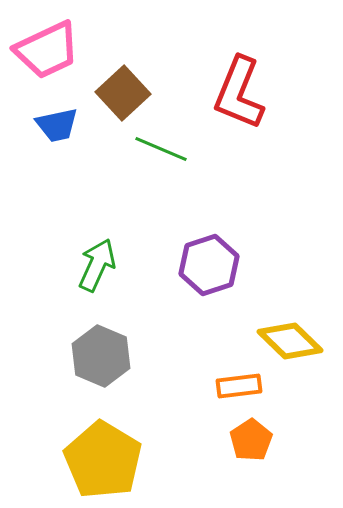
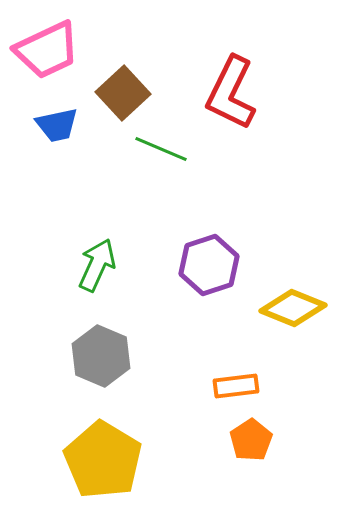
red L-shape: moved 8 px left; rotated 4 degrees clockwise
yellow diamond: moved 3 px right, 33 px up; rotated 22 degrees counterclockwise
orange rectangle: moved 3 px left
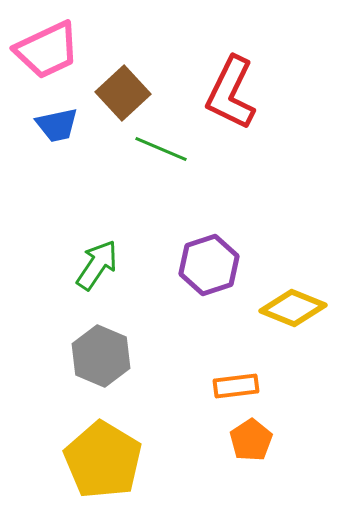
green arrow: rotated 10 degrees clockwise
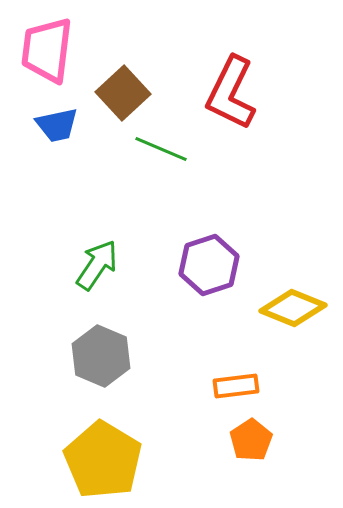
pink trapezoid: rotated 122 degrees clockwise
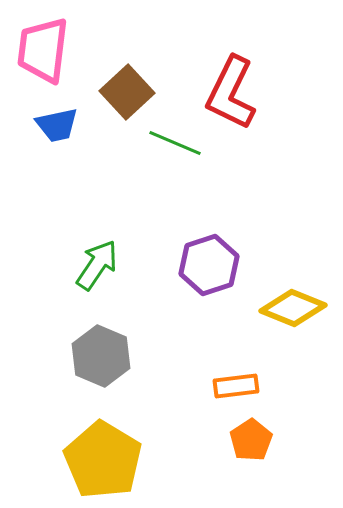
pink trapezoid: moved 4 px left
brown square: moved 4 px right, 1 px up
green line: moved 14 px right, 6 px up
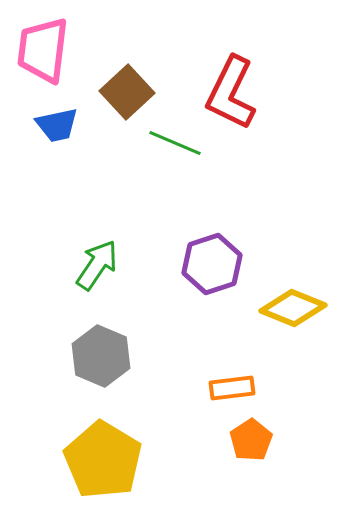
purple hexagon: moved 3 px right, 1 px up
orange rectangle: moved 4 px left, 2 px down
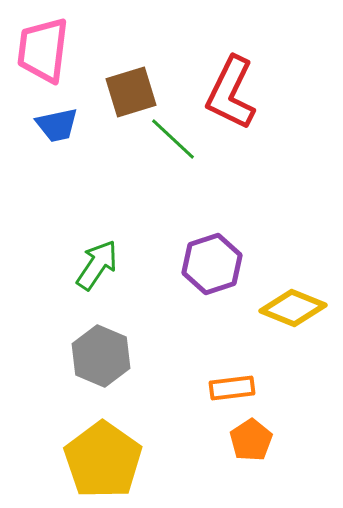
brown square: moved 4 px right; rotated 26 degrees clockwise
green line: moved 2 px left, 4 px up; rotated 20 degrees clockwise
yellow pentagon: rotated 4 degrees clockwise
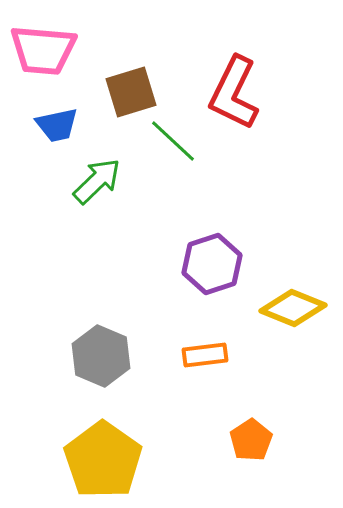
pink trapezoid: rotated 92 degrees counterclockwise
red L-shape: moved 3 px right
green line: moved 2 px down
green arrow: moved 84 px up; rotated 12 degrees clockwise
orange rectangle: moved 27 px left, 33 px up
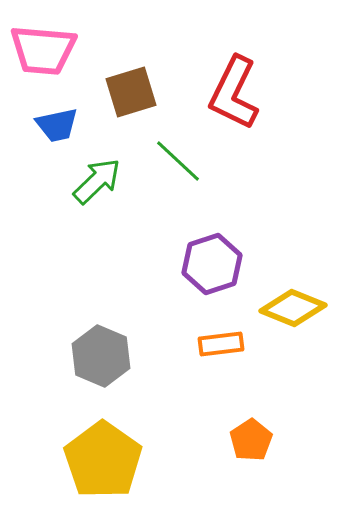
green line: moved 5 px right, 20 px down
orange rectangle: moved 16 px right, 11 px up
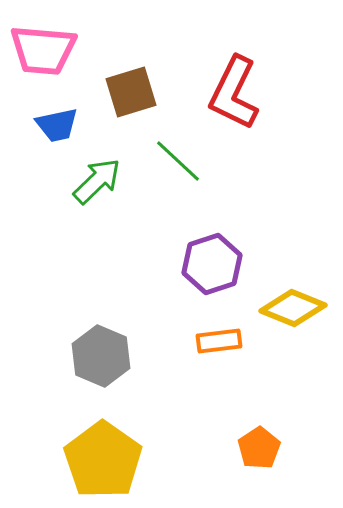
orange rectangle: moved 2 px left, 3 px up
orange pentagon: moved 8 px right, 8 px down
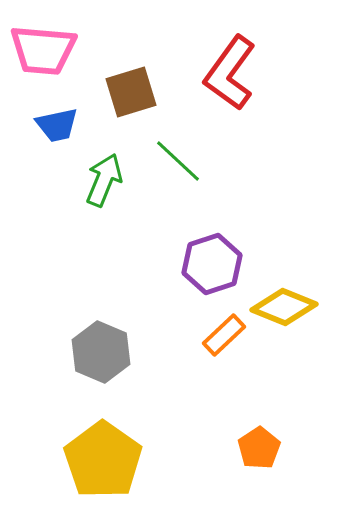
red L-shape: moved 4 px left, 20 px up; rotated 10 degrees clockwise
green arrow: moved 7 px right, 1 px up; rotated 24 degrees counterclockwise
yellow diamond: moved 9 px left, 1 px up
orange rectangle: moved 5 px right, 6 px up; rotated 36 degrees counterclockwise
gray hexagon: moved 4 px up
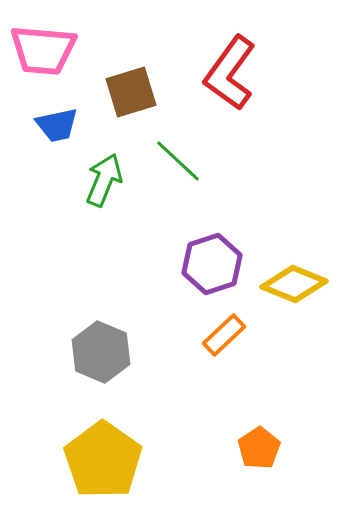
yellow diamond: moved 10 px right, 23 px up
